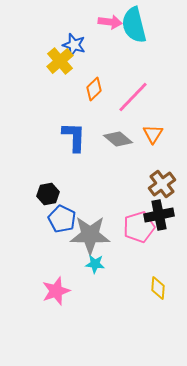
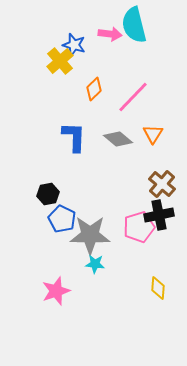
pink arrow: moved 12 px down
brown cross: rotated 12 degrees counterclockwise
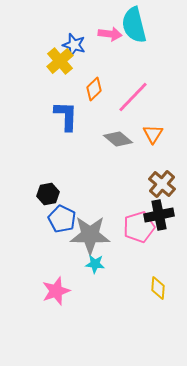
blue L-shape: moved 8 px left, 21 px up
